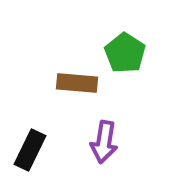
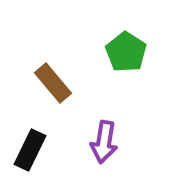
green pentagon: moved 1 px right, 1 px up
brown rectangle: moved 24 px left; rotated 45 degrees clockwise
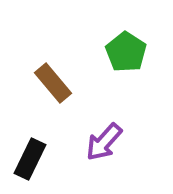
purple arrow: rotated 33 degrees clockwise
black rectangle: moved 9 px down
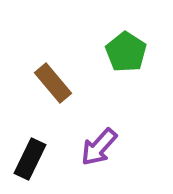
purple arrow: moved 5 px left, 5 px down
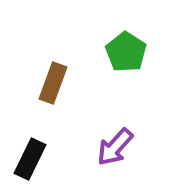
brown rectangle: rotated 60 degrees clockwise
purple arrow: moved 16 px right
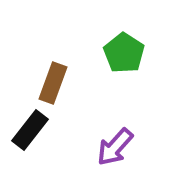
green pentagon: moved 2 px left, 1 px down
black rectangle: moved 29 px up; rotated 12 degrees clockwise
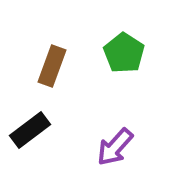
brown rectangle: moved 1 px left, 17 px up
black rectangle: rotated 15 degrees clockwise
